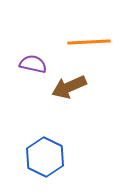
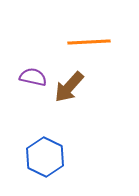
purple semicircle: moved 13 px down
brown arrow: rotated 24 degrees counterclockwise
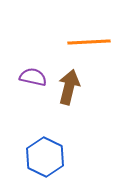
brown arrow: rotated 152 degrees clockwise
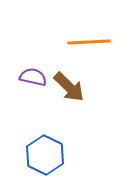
brown arrow: rotated 120 degrees clockwise
blue hexagon: moved 2 px up
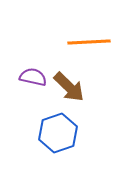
blue hexagon: moved 13 px right, 22 px up; rotated 15 degrees clockwise
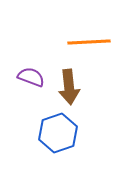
purple semicircle: moved 2 px left; rotated 8 degrees clockwise
brown arrow: rotated 40 degrees clockwise
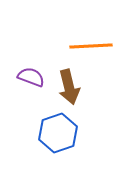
orange line: moved 2 px right, 4 px down
brown arrow: rotated 8 degrees counterclockwise
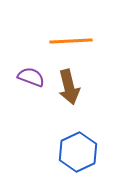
orange line: moved 20 px left, 5 px up
blue hexagon: moved 20 px right, 19 px down; rotated 6 degrees counterclockwise
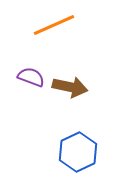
orange line: moved 17 px left, 16 px up; rotated 21 degrees counterclockwise
brown arrow: moved 1 px right; rotated 64 degrees counterclockwise
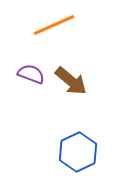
purple semicircle: moved 3 px up
brown arrow: moved 1 px right, 6 px up; rotated 28 degrees clockwise
